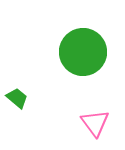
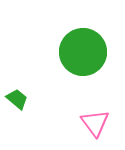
green trapezoid: moved 1 px down
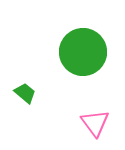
green trapezoid: moved 8 px right, 6 px up
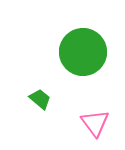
green trapezoid: moved 15 px right, 6 px down
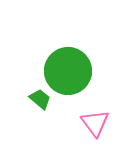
green circle: moved 15 px left, 19 px down
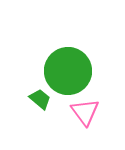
pink triangle: moved 10 px left, 11 px up
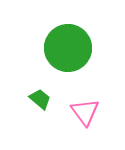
green circle: moved 23 px up
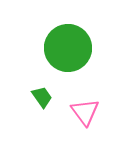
green trapezoid: moved 2 px right, 2 px up; rotated 15 degrees clockwise
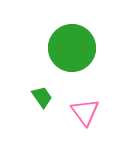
green circle: moved 4 px right
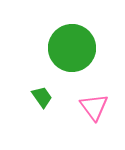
pink triangle: moved 9 px right, 5 px up
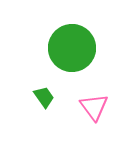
green trapezoid: moved 2 px right
